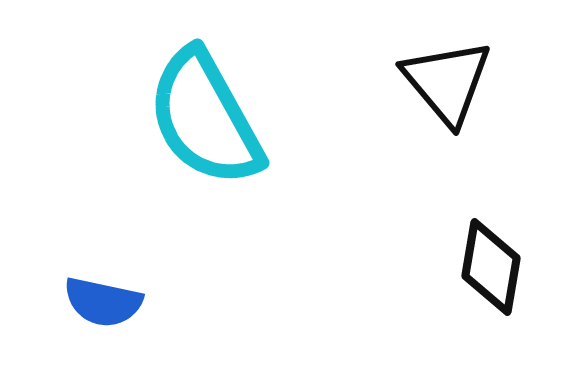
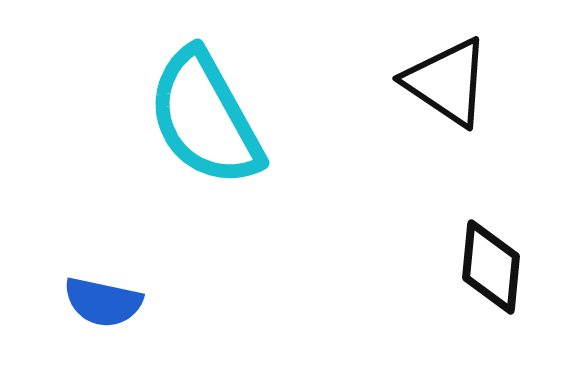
black triangle: rotated 16 degrees counterclockwise
black diamond: rotated 4 degrees counterclockwise
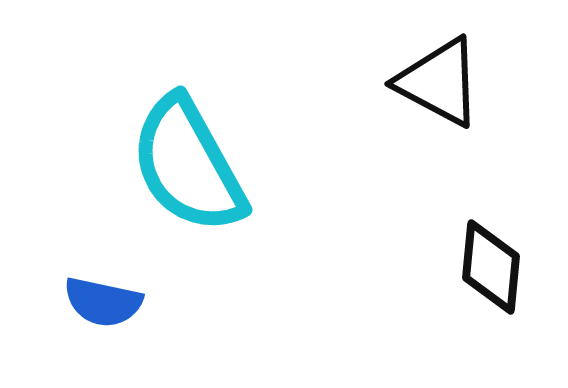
black triangle: moved 8 px left; rotated 6 degrees counterclockwise
cyan semicircle: moved 17 px left, 47 px down
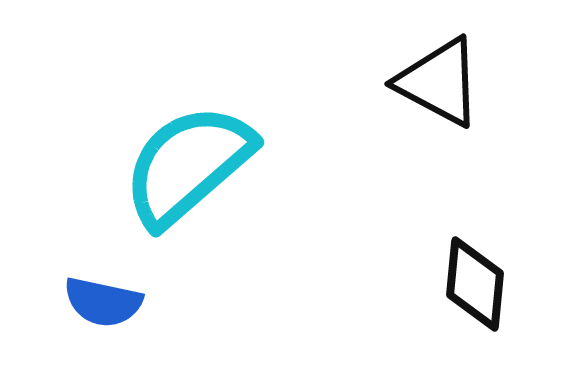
cyan semicircle: rotated 78 degrees clockwise
black diamond: moved 16 px left, 17 px down
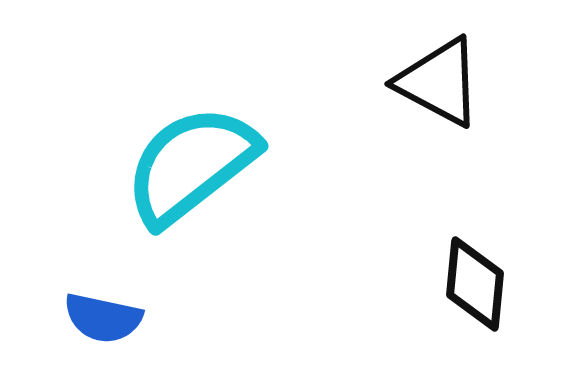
cyan semicircle: moved 3 px right; rotated 3 degrees clockwise
blue semicircle: moved 16 px down
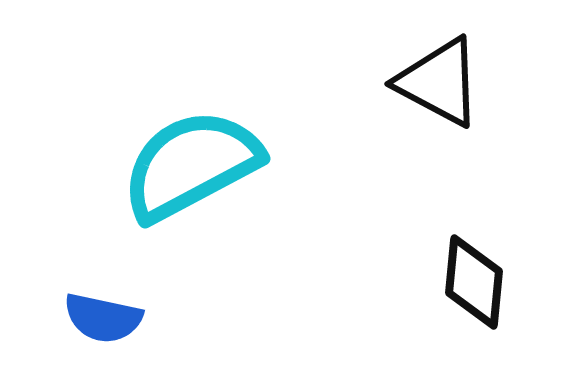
cyan semicircle: rotated 10 degrees clockwise
black diamond: moved 1 px left, 2 px up
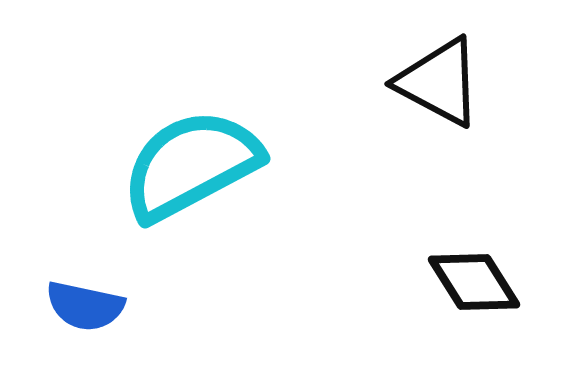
black diamond: rotated 38 degrees counterclockwise
blue semicircle: moved 18 px left, 12 px up
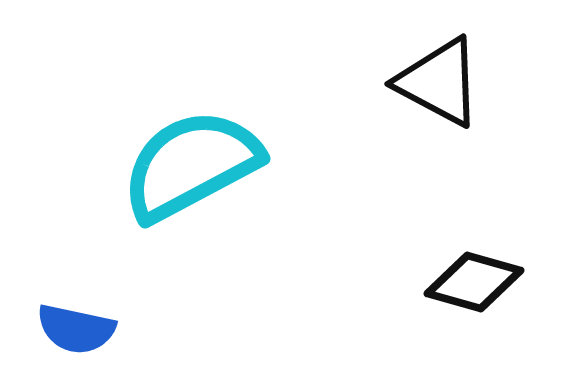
black diamond: rotated 42 degrees counterclockwise
blue semicircle: moved 9 px left, 23 px down
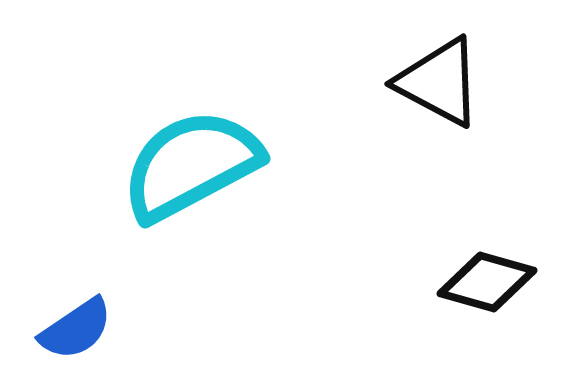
black diamond: moved 13 px right
blue semicircle: rotated 46 degrees counterclockwise
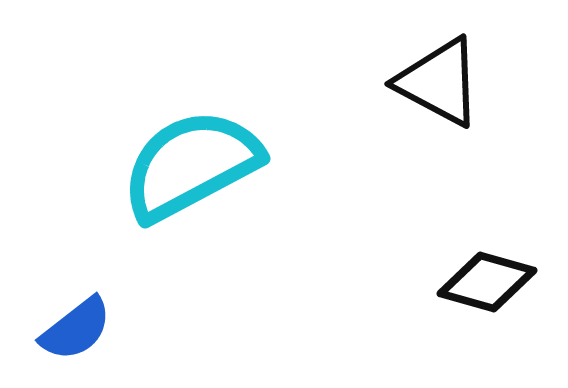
blue semicircle: rotated 4 degrees counterclockwise
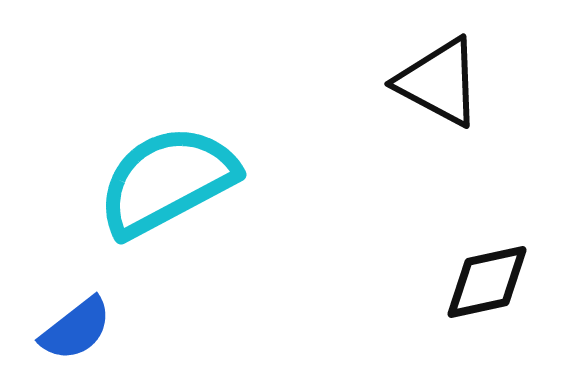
cyan semicircle: moved 24 px left, 16 px down
black diamond: rotated 28 degrees counterclockwise
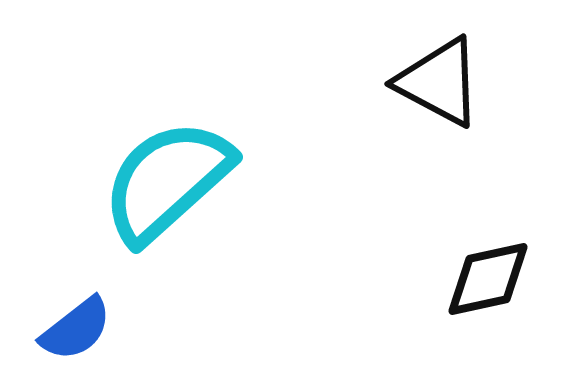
cyan semicircle: rotated 14 degrees counterclockwise
black diamond: moved 1 px right, 3 px up
